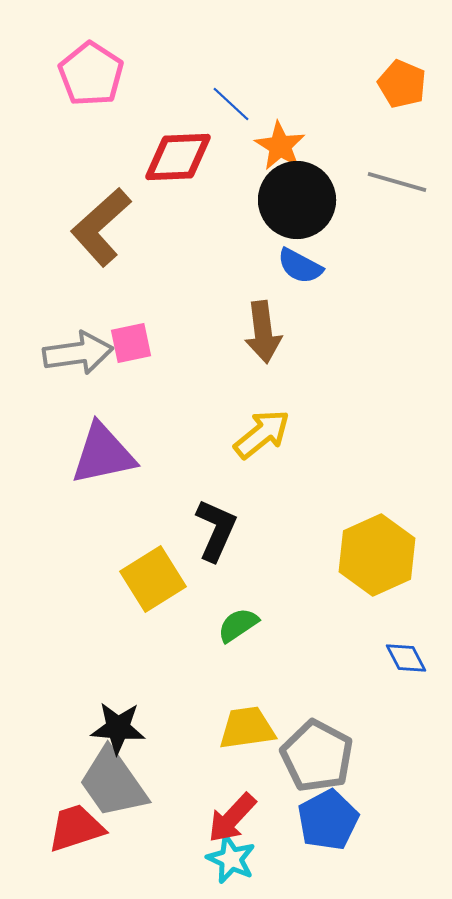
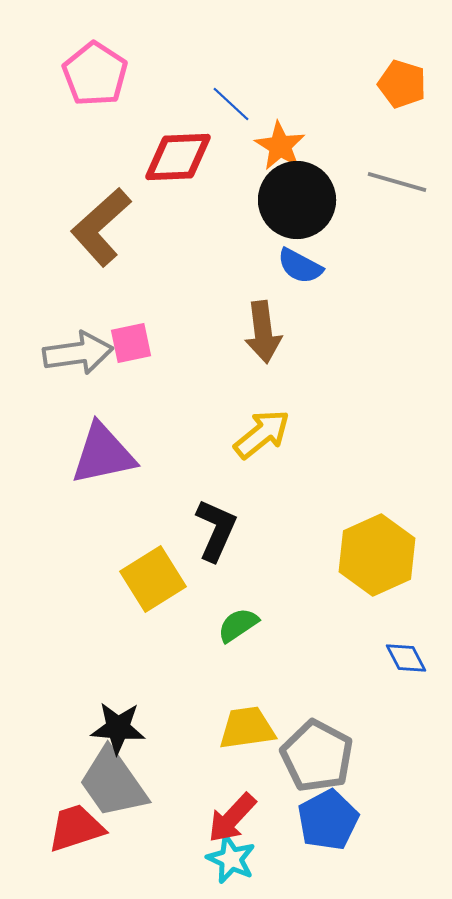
pink pentagon: moved 4 px right
orange pentagon: rotated 6 degrees counterclockwise
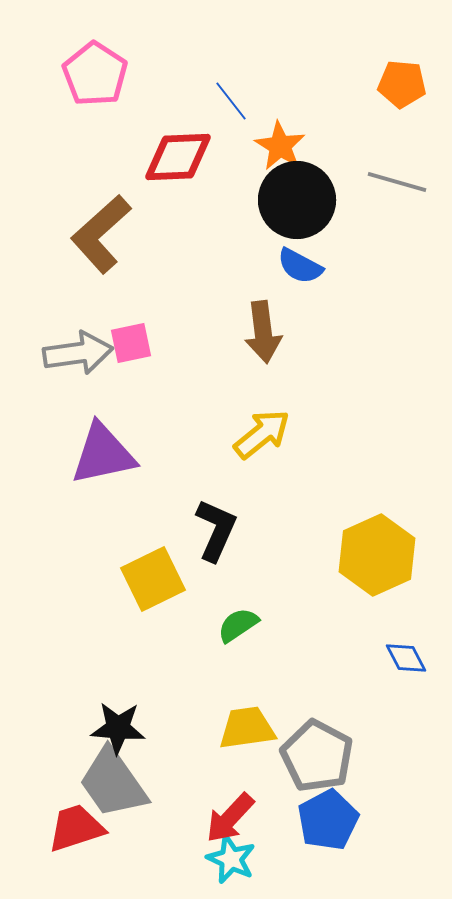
orange pentagon: rotated 12 degrees counterclockwise
blue line: moved 3 px up; rotated 9 degrees clockwise
brown L-shape: moved 7 px down
yellow square: rotated 6 degrees clockwise
red arrow: moved 2 px left
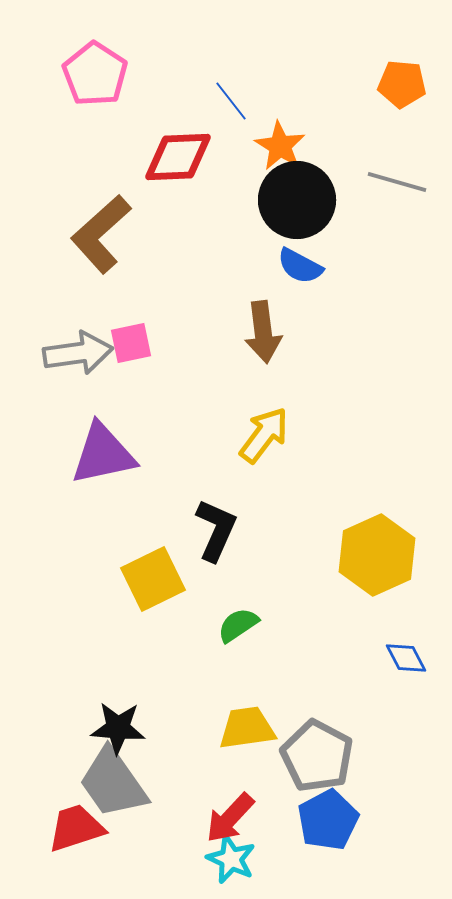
yellow arrow: moved 2 px right, 1 px down; rotated 14 degrees counterclockwise
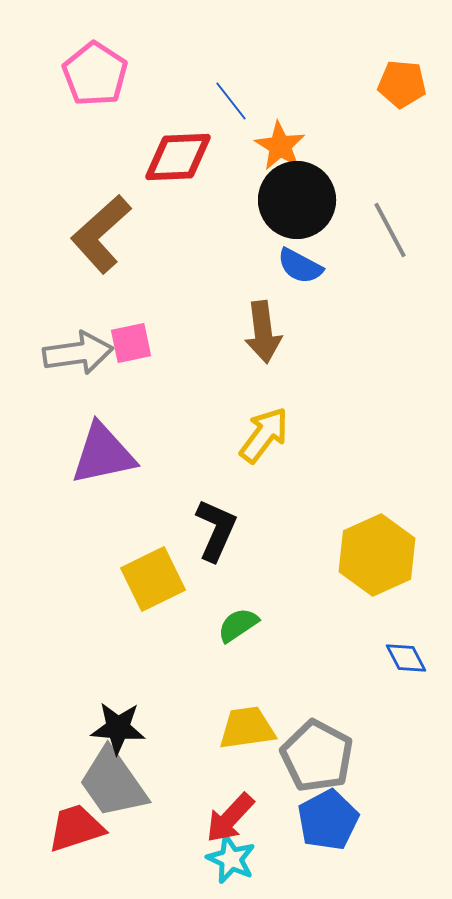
gray line: moved 7 px left, 48 px down; rotated 46 degrees clockwise
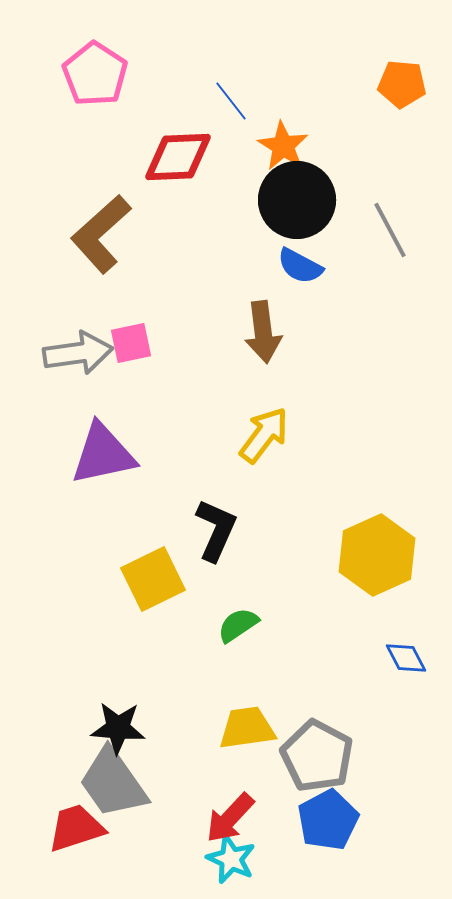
orange star: moved 3 px right
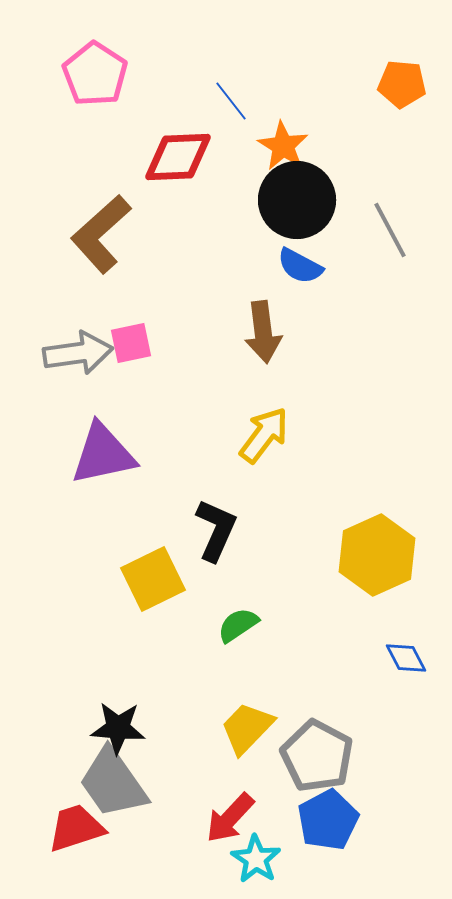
yellow trapezoid: rotated 38 degrees counterclockwise
cyan star: moved 25 px right; rotated 9 degrees clockwise
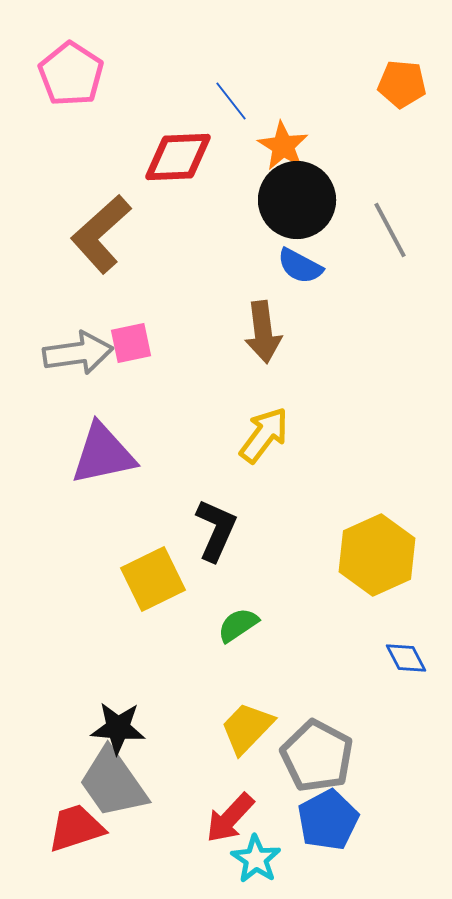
pink pentagon: moved 24 px left
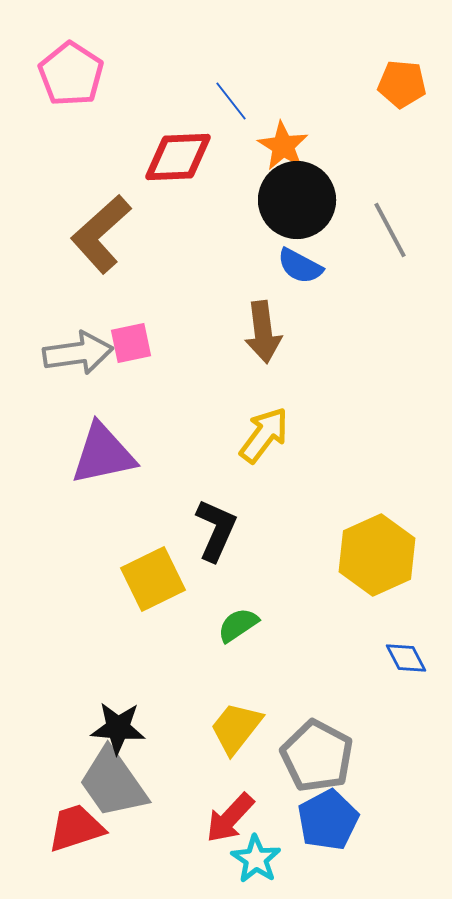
yellow trapezoid: moved 11 px left; rotated 6 degrees counterclockwise
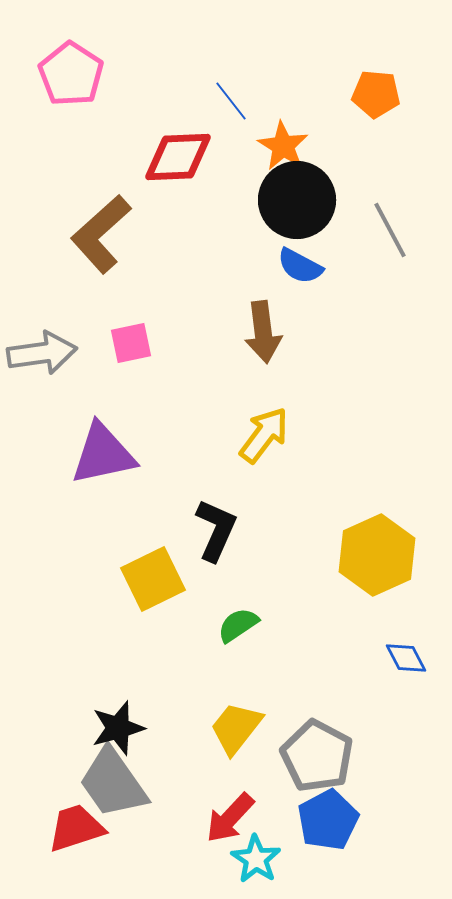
orange pentagon: moved 26 px left, 10 px down
gray arrow: moved 36 px left
black star: rotated 20 degrees counterclockwise
